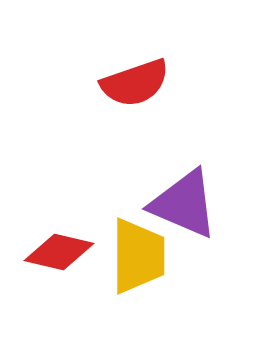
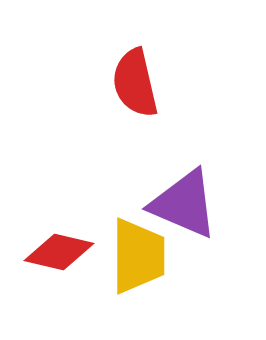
red semicircle: rotated 96 degrees clockwise
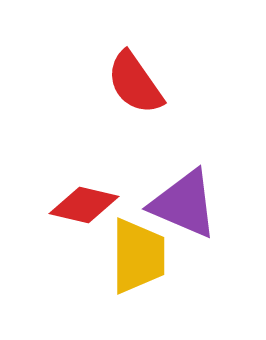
red semicircle: rotated 22 degrees counterclockwise
red diamond: moved 25 px right, 47 px up
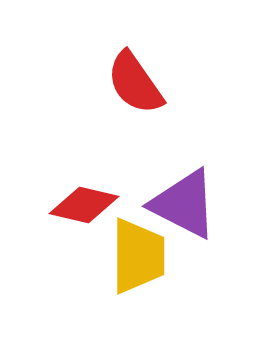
purple triangle: rotated 4 degrees clockwise
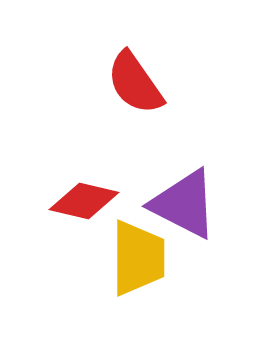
red diamond: moved 4 px up
yellow trapezoid: moved 2 px down
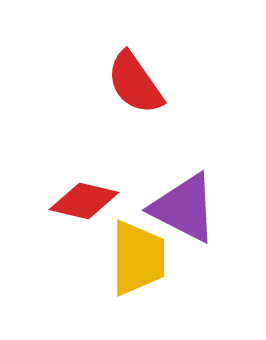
purple triangle: moved 4 px down
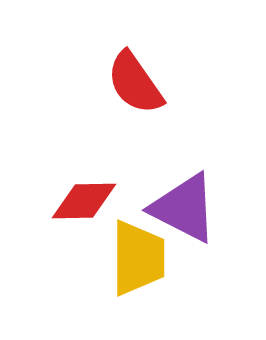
red diamond: rotated 14 degrees counterclockwise
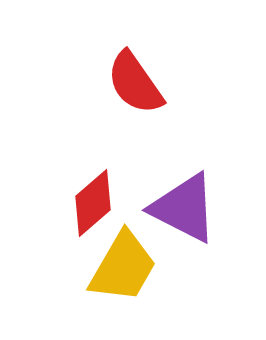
red diamond: moved 9 px right, 2 px down; rotated 40 degrees counterclockwise
yellow trapezoid: moved 15 px left, 9 px down; rotated 30 degrees clockwise
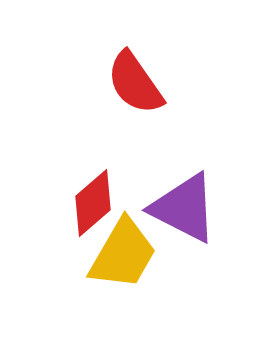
yellow trapezoid: moved 13 px up
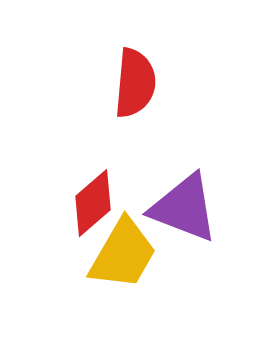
red semicircle: rotated 140 degrees counterclockwise
purple triangle: rotated 6 degrees counterclockwise
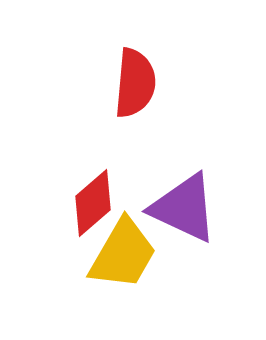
purple triangle: rotated 4 degrees clockwise
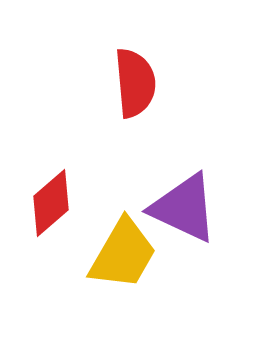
red semicircle: rotated 10 degrees counterclockwise
red diamond: moved 42 px left
